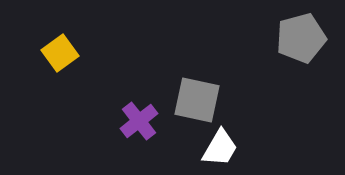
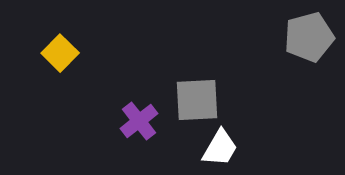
gray pentagon: moved 8 px right, 1 px up
yellow square: rotated 9 degrees counterclockwise
gray square: rotated 15 degrees counterclockwise
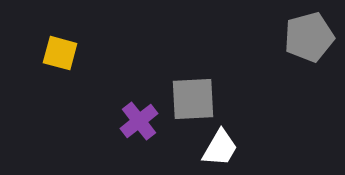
yellow square: rotated 30 degrees counterclockwise
gray square: moved 4 px left, 1 px up
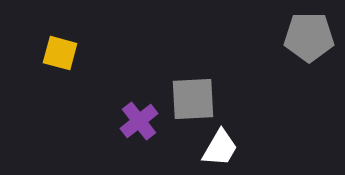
gray pentagon: rotated 15 degrees clockwise
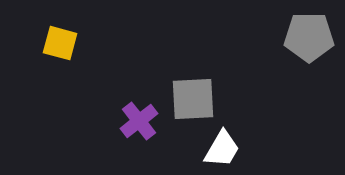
yellow square: moved 10 px up
white trapezoid: moved 2 px right, 1 px down
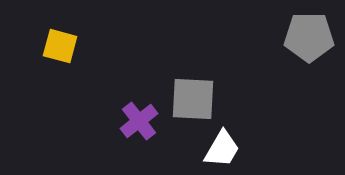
yellow square: moved 3 px down
gray square: rotated 6 degrees clockwise
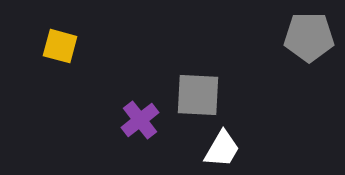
gray square: moved 5 px right, 4 px up
purple cross: moved 1 px right, 1 px up
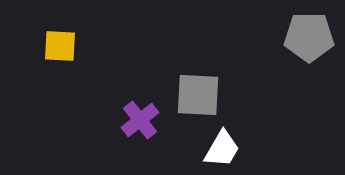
yellow square: rotated 12 degrees counterclockwise
